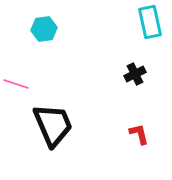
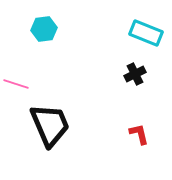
cyan rectangle: moved 4 px left, 11 px down; rotated 56 degrees counterclockwise
black trapezoid: moved 3 px left
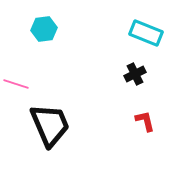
red L-shape: moved 6 px right, 13 px up
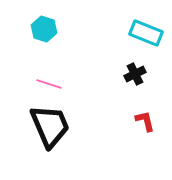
cyan hexagon: rotated 25 degrees clockwise
pink line: moved 33 px right
black trapezoid: moved 1 px down
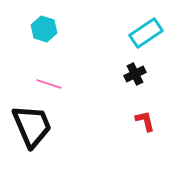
cyan rectangle: rotated 56 degrees counterclockwise
black trapezoid: moved 18 px left
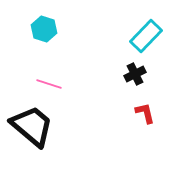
cyan rectangle: moved 3 px down; rotated 12 degrees counterclockwise
red L-shape: moved 8 px up
black trapezoid: rotated 27 degrees counterclockwise
